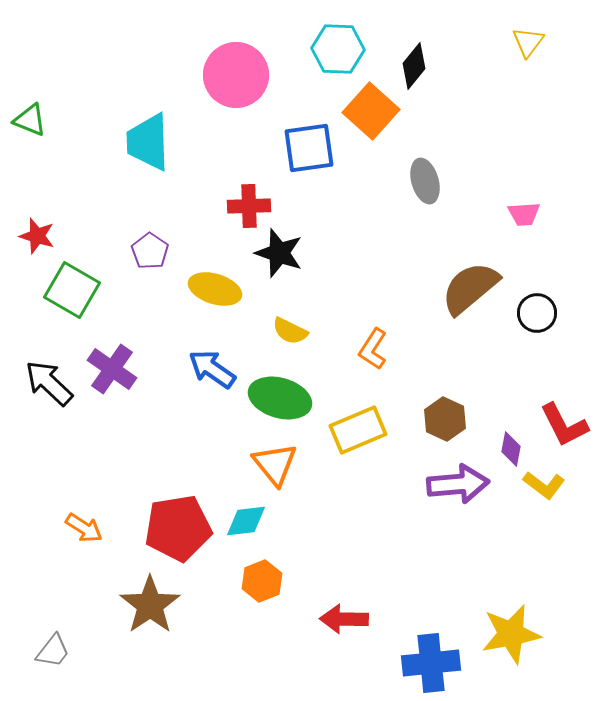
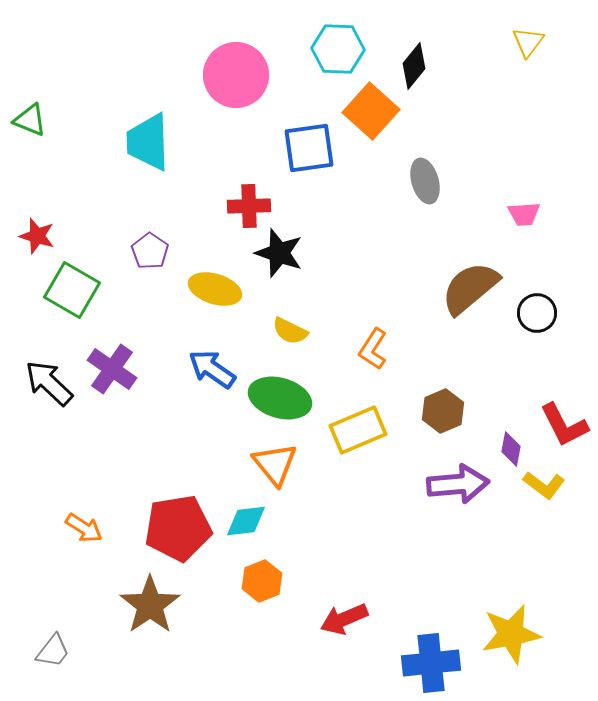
brown hexagon: moved 2 px left, 8 px up; rotated 12 degrees clockwise
red arrow: rotated 24 degrees counterclockwise
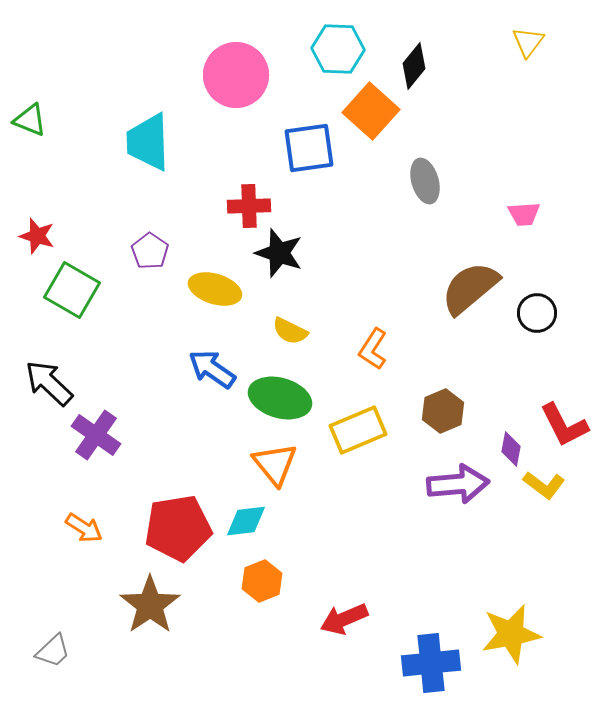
purple cross: moved 16 px left, 66 px down
gray trapezoid: rotated 9 degrees clockwise
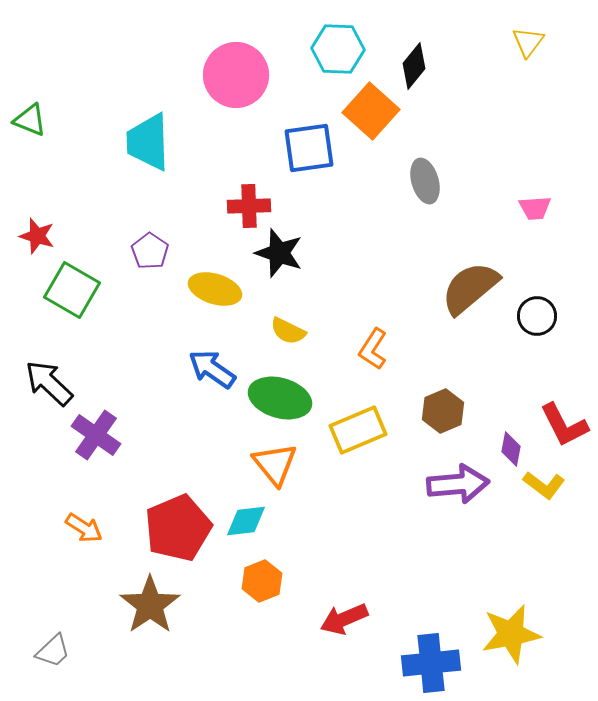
pink trapezoid: moved 11 px right, 6 px up
black circle: moved 3 px down
yellow semicircle: moved 2 px left
red pentagon: rotated 14 degrees counterclockwise
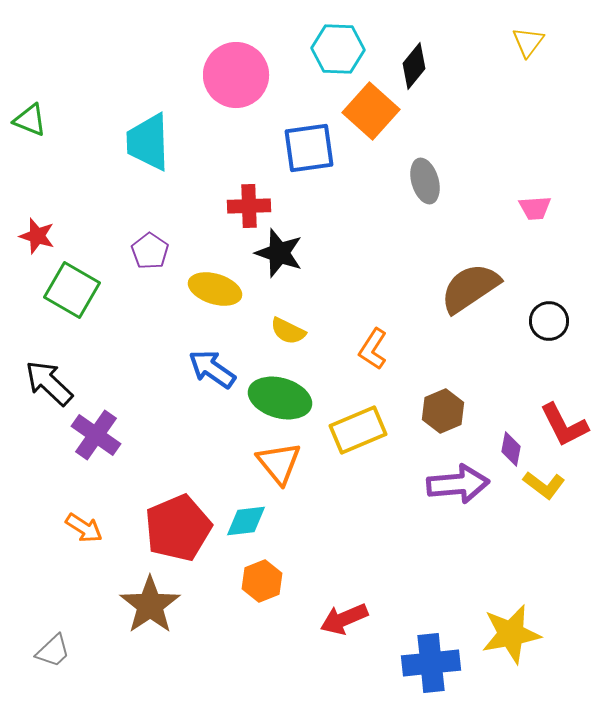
brown semicircle: rotated 6 degrees clockwise
black circle: moved 12 px right, 5 px down
orange triangle: moved 4 px right, 1 px up
